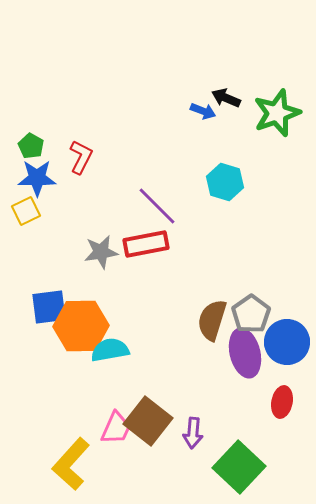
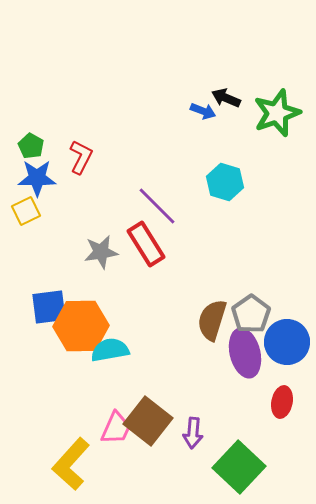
red rectangle: rotated 69 degrees clockwise
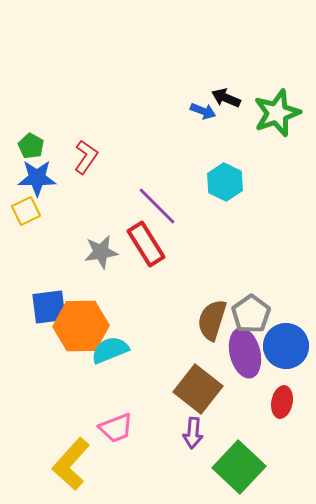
red L-shape: moved 5 px right; rotated 8 degrees clockwise
cyan hexagon: rotated 9 degrees clockwise
blue circle: moved 1 px left, 4 px down
cyan semicircle: rotated 12 degrees counterclockwise
brown square: moved 50 px right, 32 px up
pink trapezoid: rotated 45 degrees clockwise
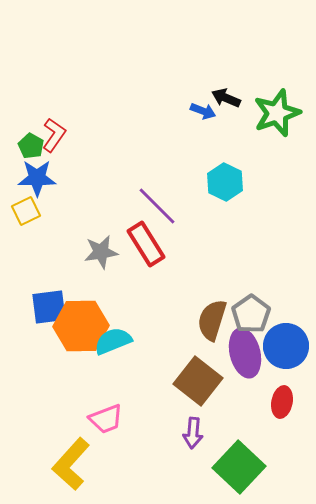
red L-shape: moved 32 px left, 22 px up
cyan semicircle: moved 3 px right, 9 px up
brown square: moved 8 px up
pink trapezoid: moved 10 px left, 9 px up
